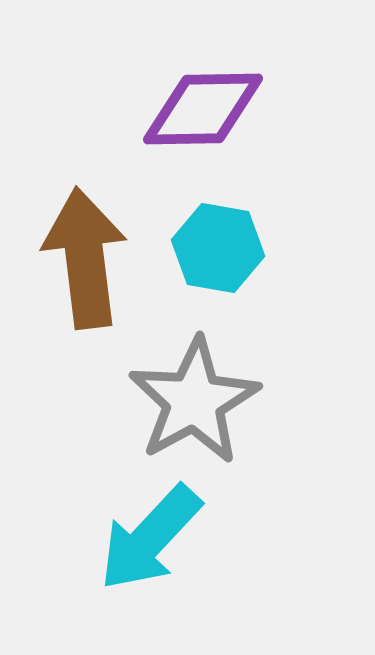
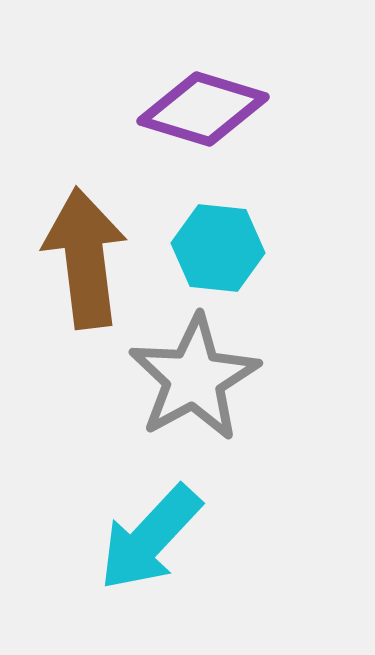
purple diamond: rotated 18 degrees clockwise
cyan hexagon: rotated 4 degrees counterclockwise
gray star: moved 23 px up
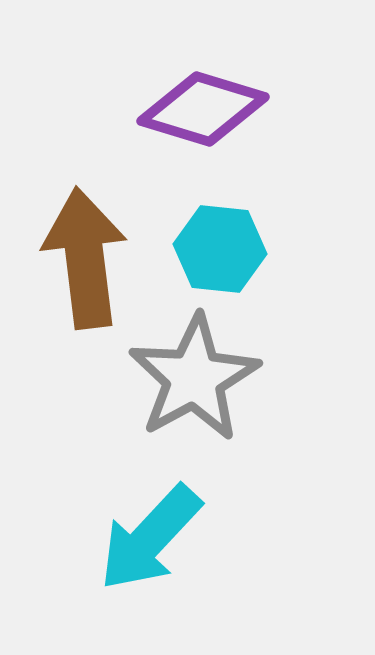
cyan hexagon: moved 2 px right, 1 px down
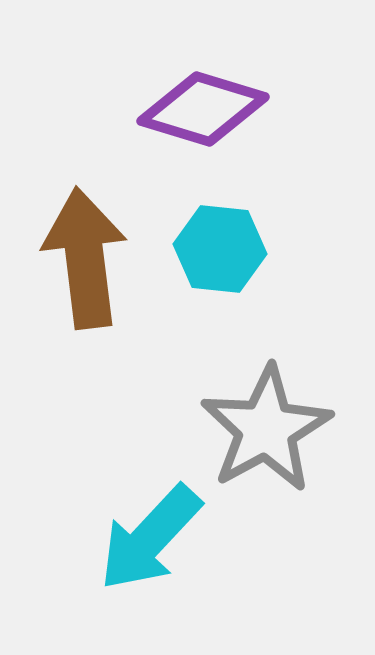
gray star: moved 72 px right, 51 px down
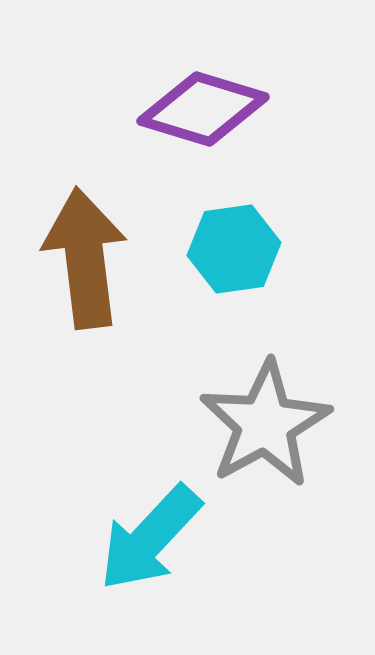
cyan hexagon: moved 14 px right; rotated 14 degrees counterclockwise
gray star: moved 1 px left, 5 px up
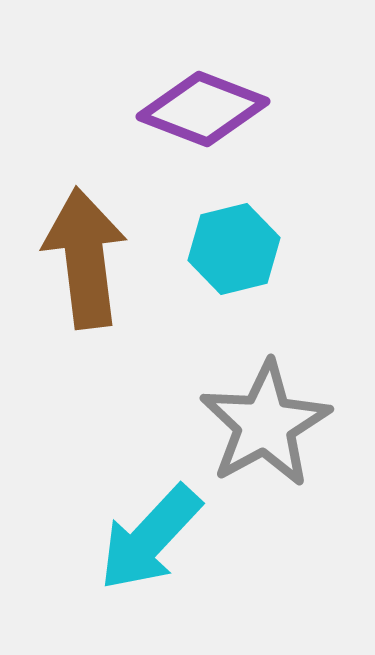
purple diamond: rotated 4 degrees clockwise
cyan hexagon: rotated 6 degrees counterclockwise
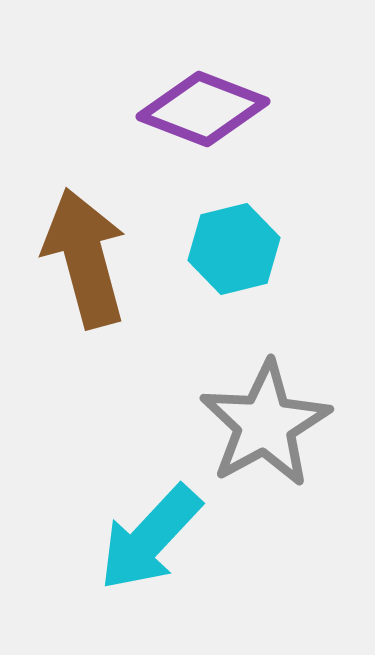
brown arrow: rotated 8 degrees counterclockwise
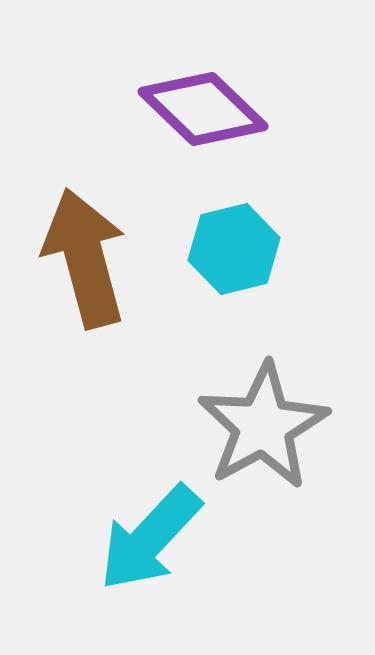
purple diamond: rotated 23 degrees clockwise
gray star: moved 2 px left, 2 px down
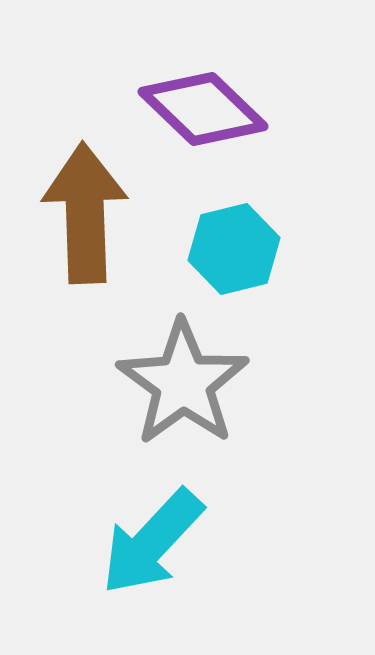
brown arrow: moved 45 px up; rotated 13 degrees clockwise
gray star: moved 80 px left, 43 px up; rotated 7 degrees counterclockwise
cyan arrow: moved 2 px right, 4 px down
